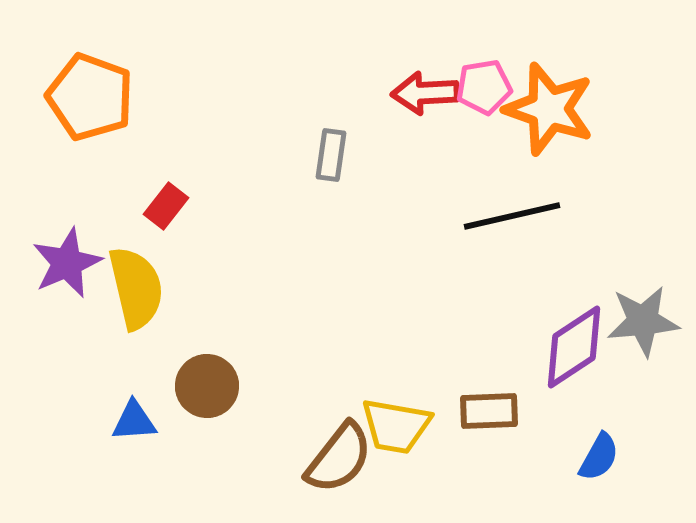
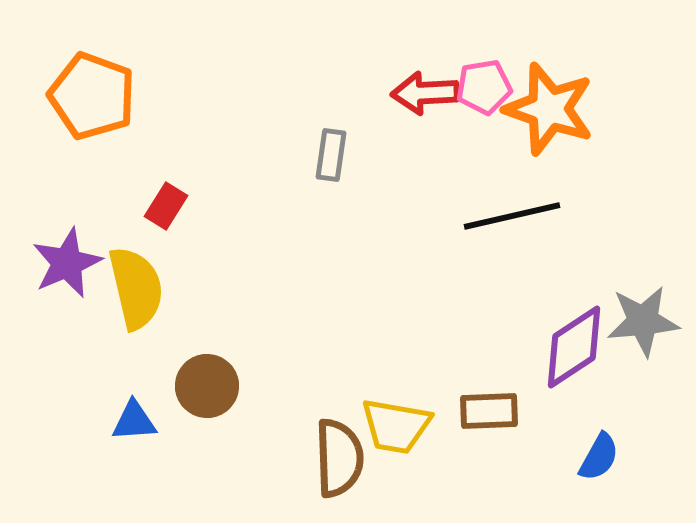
orange pentagon: moved 2 px right, 1 px up
red rectangle: rotated 6 degrees counterclockwise
brown semicircle: rotated 40 degrees counterclockwise
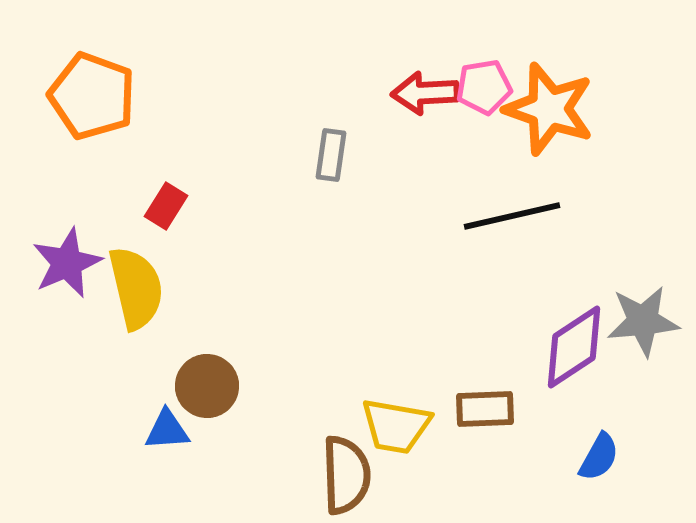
brown rectangle: moved 4 px left, 2 px up
blue triangle: moved 33 px right, 9 px down
brown semicircle: moved 7 px right, 17 px down
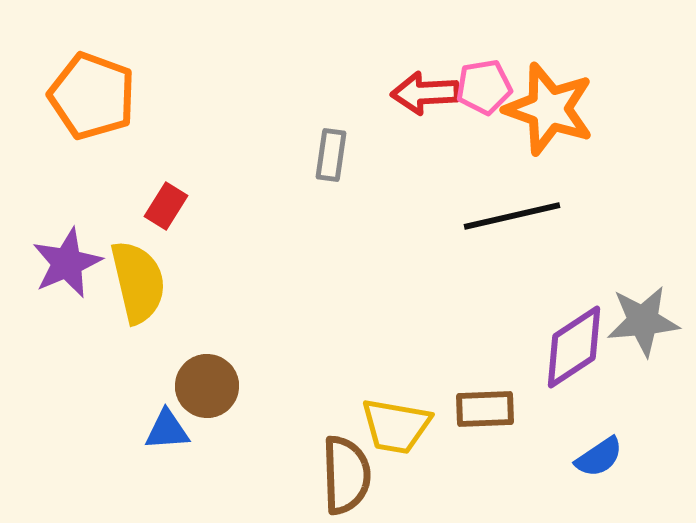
yellow semicircle: moved 2 px right, 6 px up
blue semicircle: rotated 27 degrees clockwise
